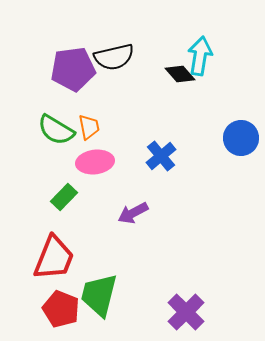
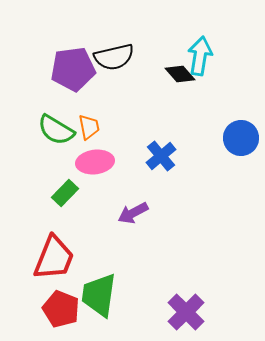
green rectangle: moved 1 px right, 4 px up
green trapezoid: rotated 6 degrees counterclockwise
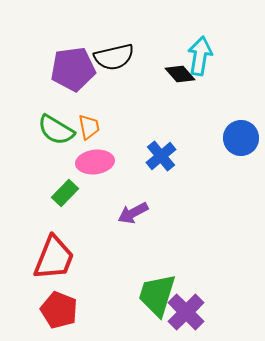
green trapezoid: moved 58 px right; rotated 9 degrees clockwise
red pentagon: moved 2 px left, 1 px down
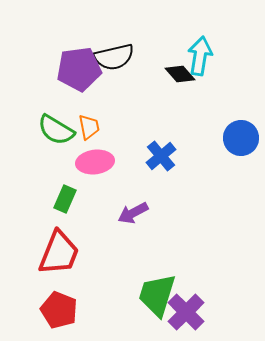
purple pentagon: moved 6 px right
green rectangle: moved 6 px down; rotated 20 degrees counterclockwise
red trapezoid: moved 5 px right, 5 px up
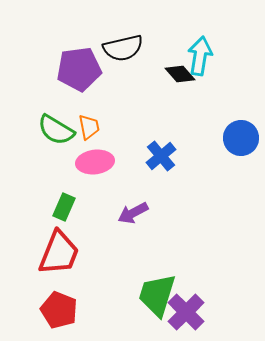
black semicircle: moved 9 px right, 9 px up
green rectangle: moved 1 px left, 8 px down
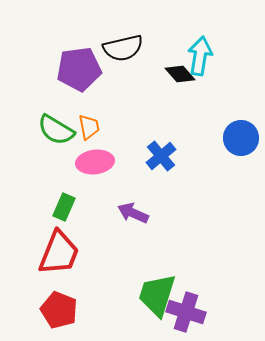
purple arrow: rotated 52 degrees clockwise
purple cross: rotated 27 degrees counterclockwise
